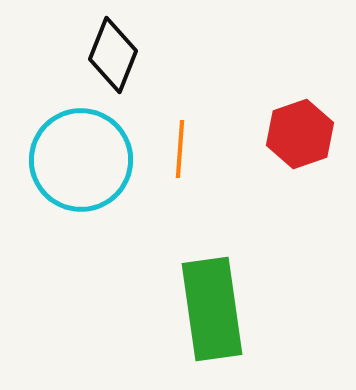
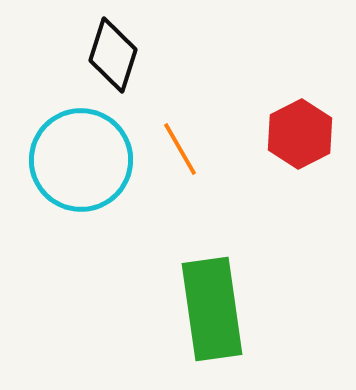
black diamond: rotated 4 degrees counterclockwise
red hexagon: rotated 8 degrees counterclockwise
orange line: rotated 34 degrees counterclockwise
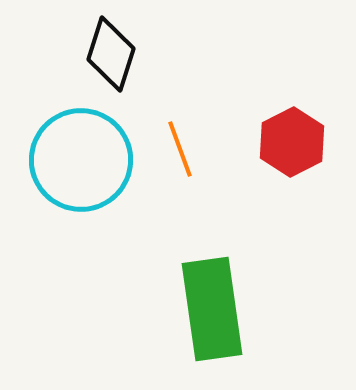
black diamond: moved 2 px left, 1 px up
red hexagon: moved 8 px left, 8 px down
orange line: rotated 10 degrees clockwise
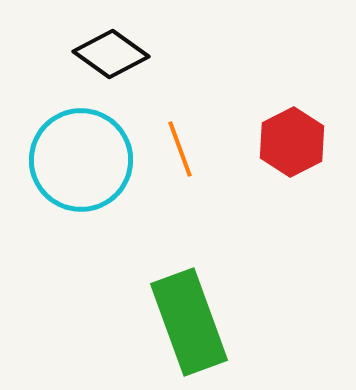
black diamond: rotated 72 degrees counterclockwise
green rectangle: moved 23 px left, 13 px down; rotated 12 degrees counterclockwise
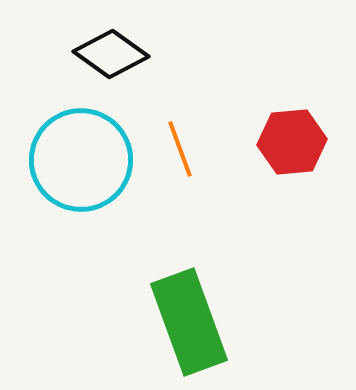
red hexagon: rotated 22 degrees clockwise
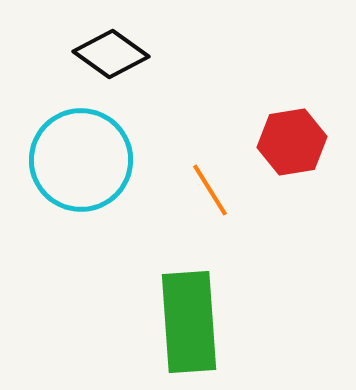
red hexagon: rotated 4 degrees counterclockwise
orange line: moved 30 px right, 41 px down; rotated 12 degrees counterclockwise
green rectangle: rotated 16 degrees clockwise
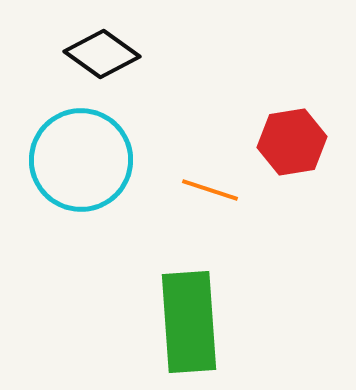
black diamond: moved 9 px left
orange line: rotated 40 degrees counterclockwise
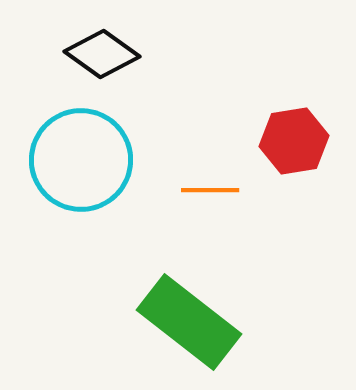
red hexagon: moved 2 px right, 1 px up
orange line: rotated 18 degrees counterclockwise
green rectangle: rotated 48 degrees counterclockwise
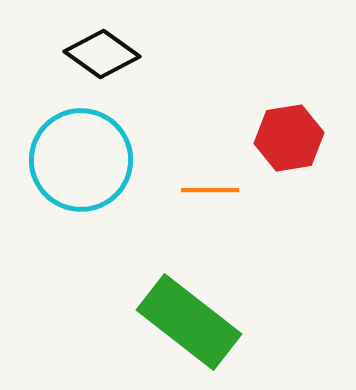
red hexagon: moved 5 px left, 3 px up
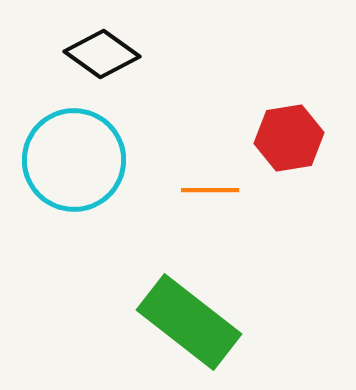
cyan circle: moved 7 px left
